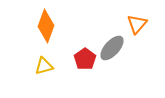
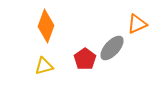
orange triangle: rotated 25 degrees clockwise
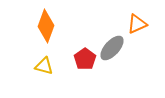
yellow triangle: rotated 30 degrees clockwise
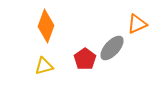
yellow triangle: rotated 30 degrees counterclockwise
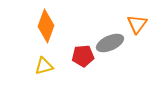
orange triangle: rotated 30 degrees counterclockwise
gray ellipse: moved 2 px left, 5 px up; rotated 24 degrees clockwise
red pentagon: moved 2 px left, 3 px up; rotated 30 degrees clockwise
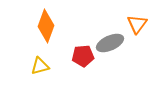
yellow triangle: moved 4 px left
